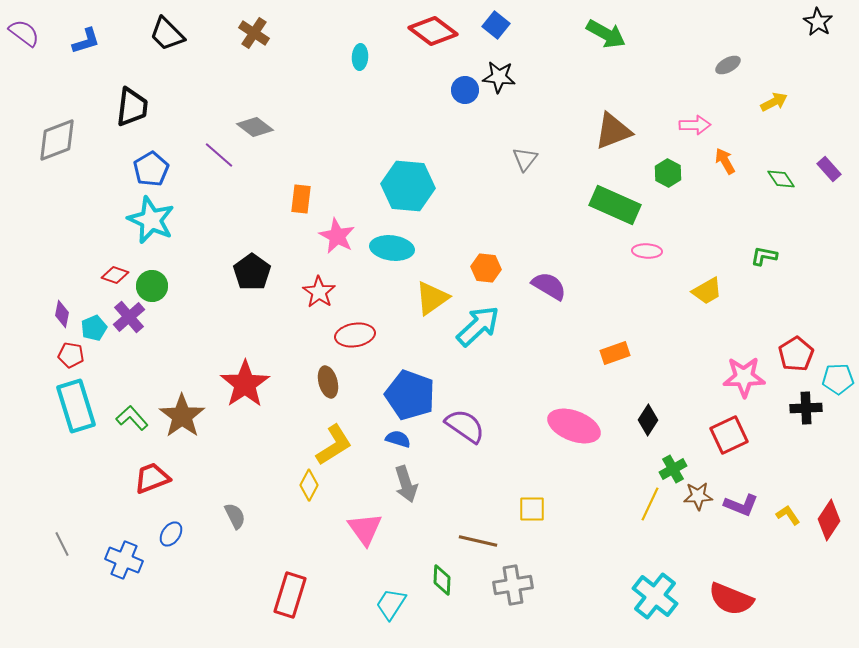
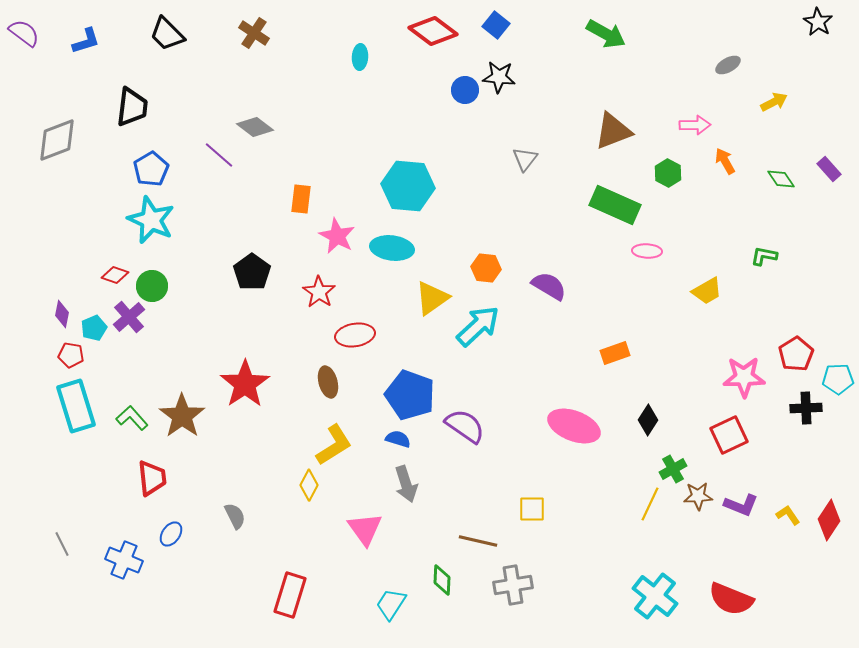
red trapezoid at (152, 478): rotated 105 degrees clockwise
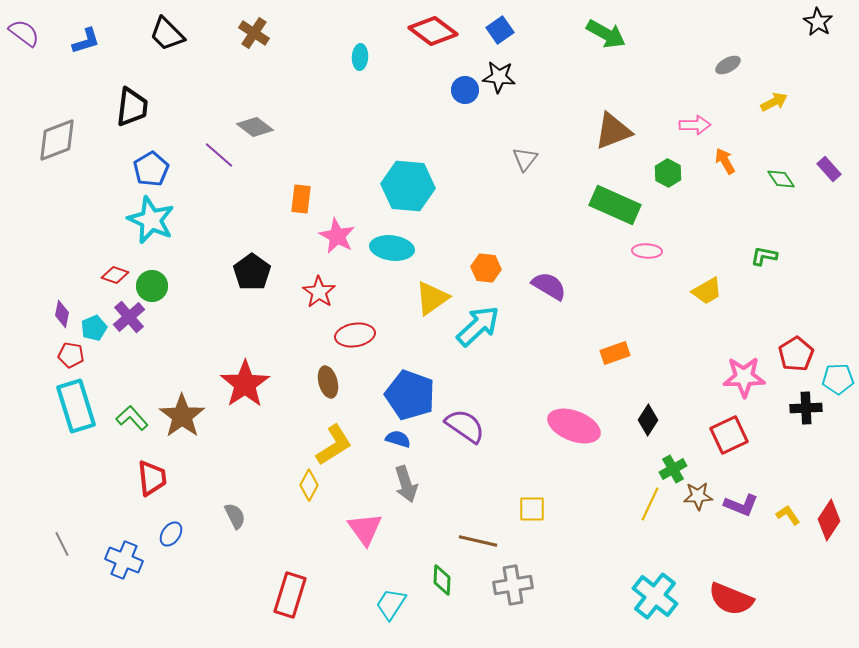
blue square at (496, 25): moved 4 px right, 5 px down; rotated 16 degrees clockwise
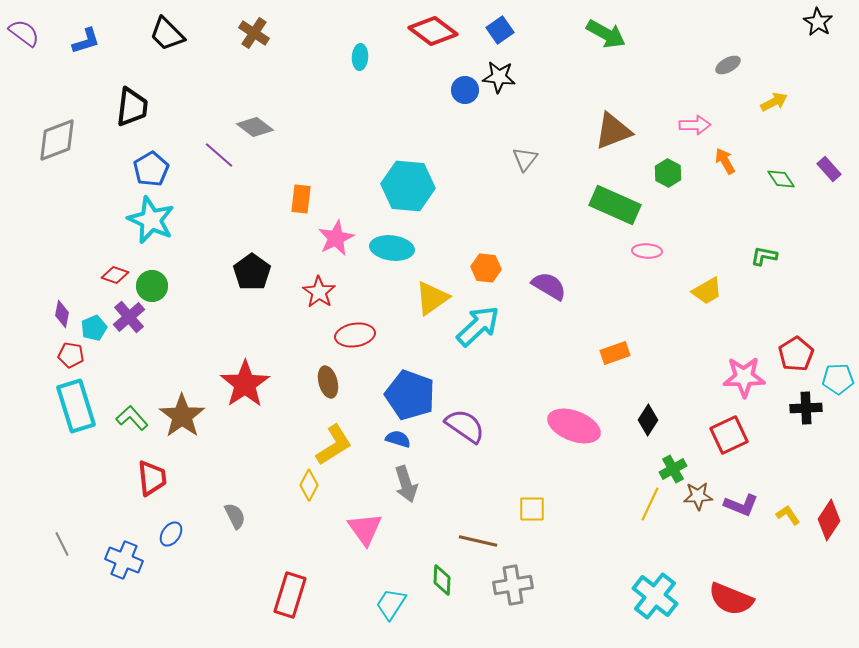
pink star at (337, 236): moved 1 px left, 2 px down; rotated 18 degrees clockwise
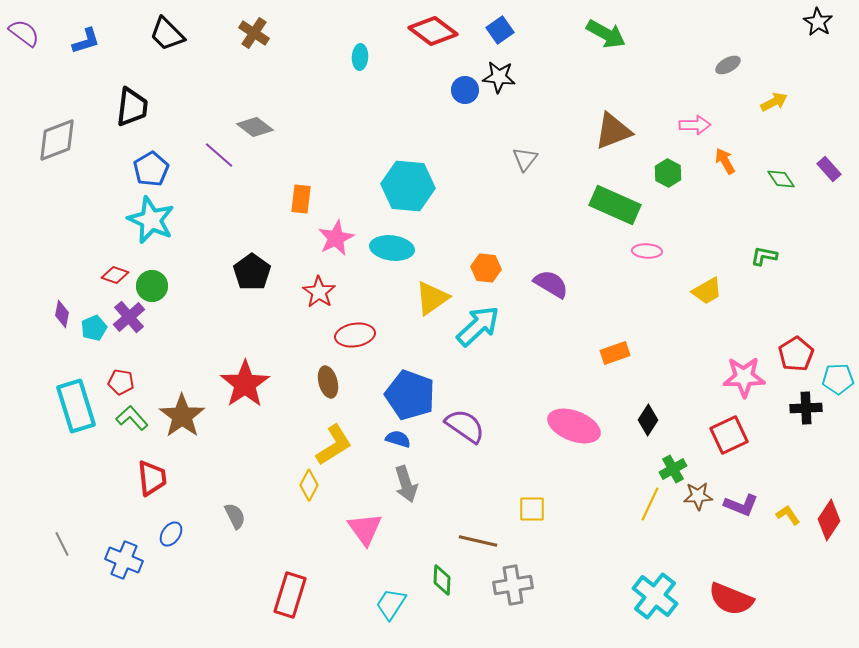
purple semicircle at (549, 286): moved 2 px right, 2 px up
red pentagon at (71, 355): moved 50 px right, 27 px down
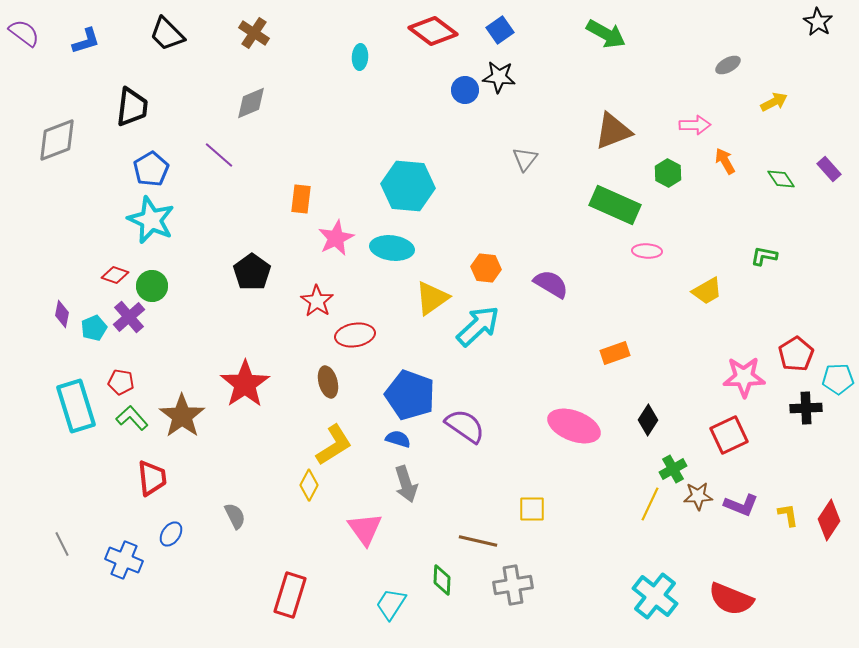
gray diamond at (255, 127): moved 4 px left, 24 px up; rotated 60 degrees counterclockwise
red star at (319, 292): moved 2 px left, 9 px down
yellow L-shape at (788, 515): rotated 25 degrees clockwise
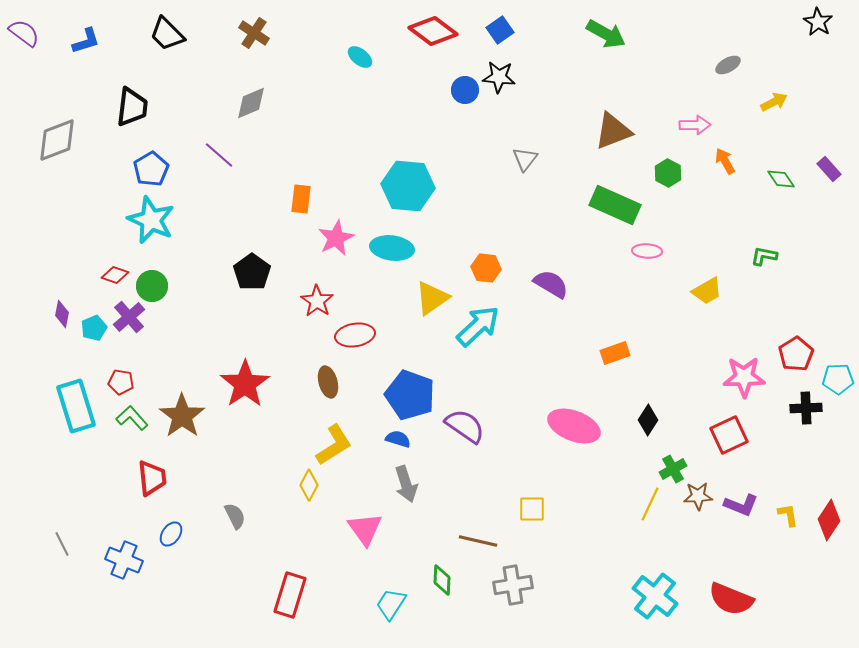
cyan ellipse at (360, 57): rotated 55 degrees counterclockwise
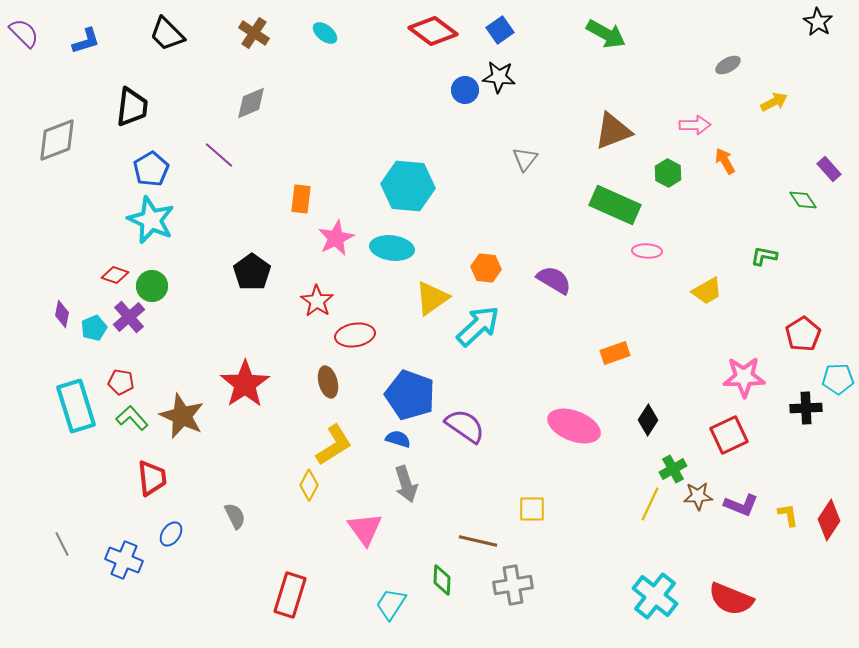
purple semicircle at (24, 33): rotated 8 degrees clockwise
cyan ellipse at (360, 57): moved 35 px left, 24 px up
green diamond at (781, 179): moved 22 px right, 21 px down
purple semicircle at (551, 284): moved 3 px right, 4 px up
red pentagon at (796, 354): moved 7 px right, 20 px up
brown star at (182, 416): rotated 12 degrees counterclockwise
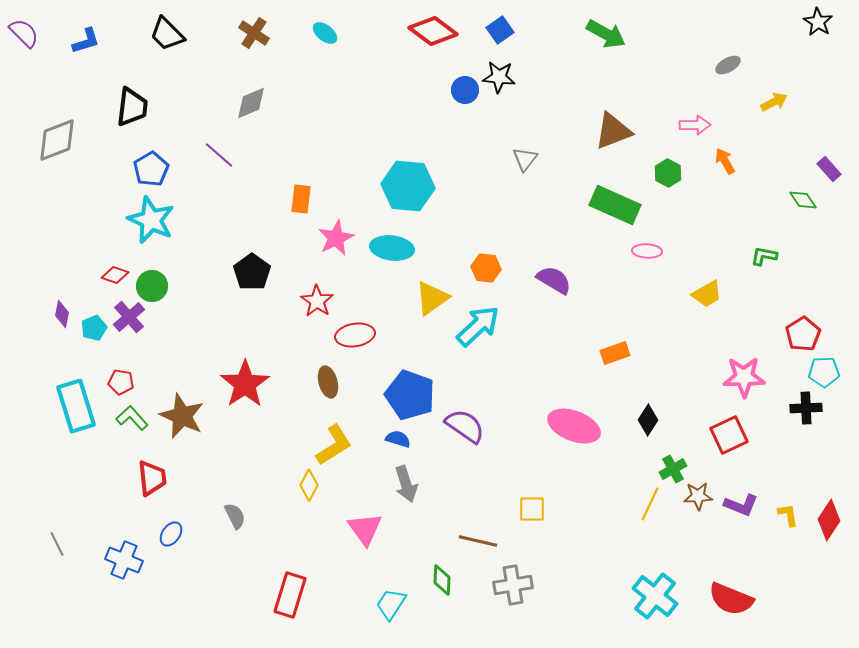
yellow trapezoid at (707, 291): moved 3 px down
cyan pentagon at (838, 379): moved 14 px left, 7 px up
gray line at (62, 544): moved 5 px left
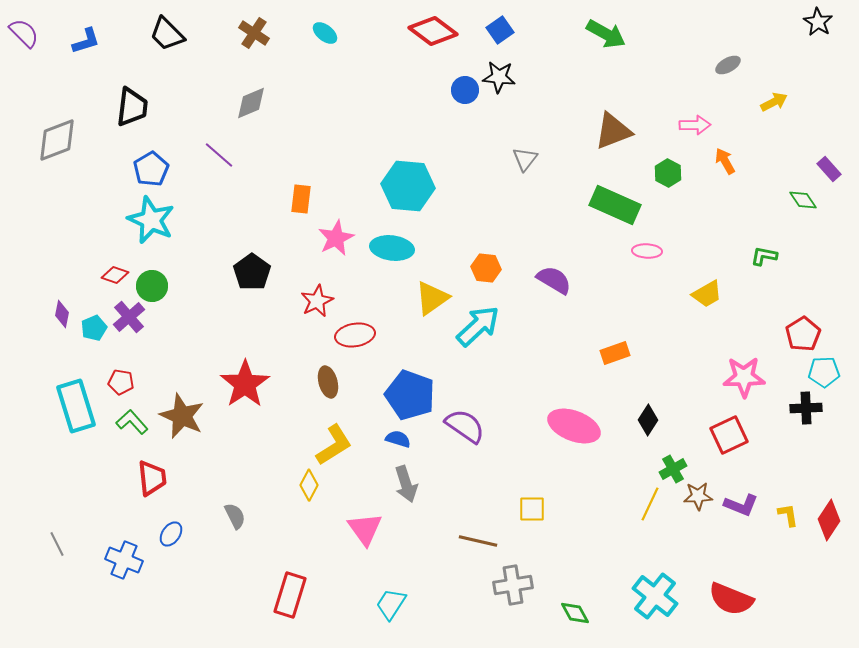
red star at (317, 301): rotated 12 degrees clockwise
green L-shape at (132, 418): moved 4 px down
green diamond at (442, 580): moved 133 px right, 33 px down; rotated 32 degrees counterclockwise
